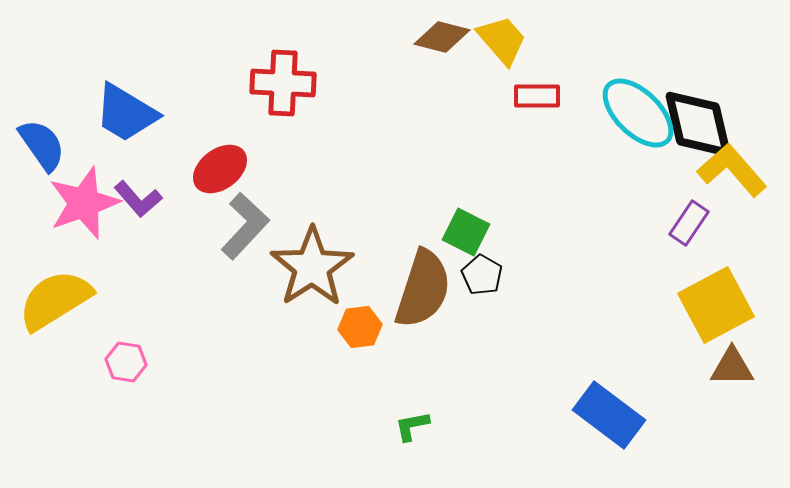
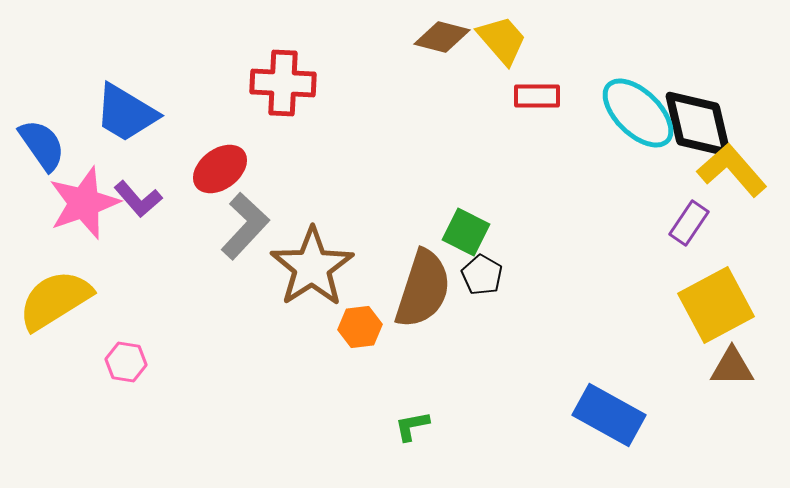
blue rectangle: rotated 8 degrees counterclockwise
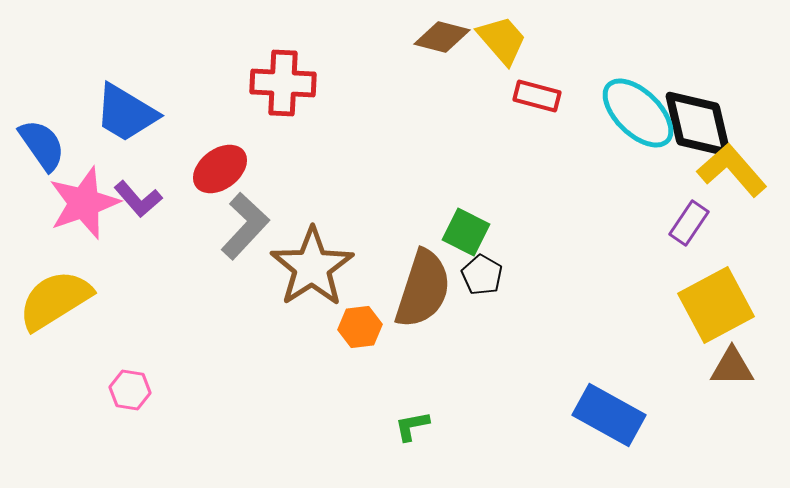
red rectangle: rotated 15 degrees clockwise
pink hexagon: moved 4 px right, 28 px down
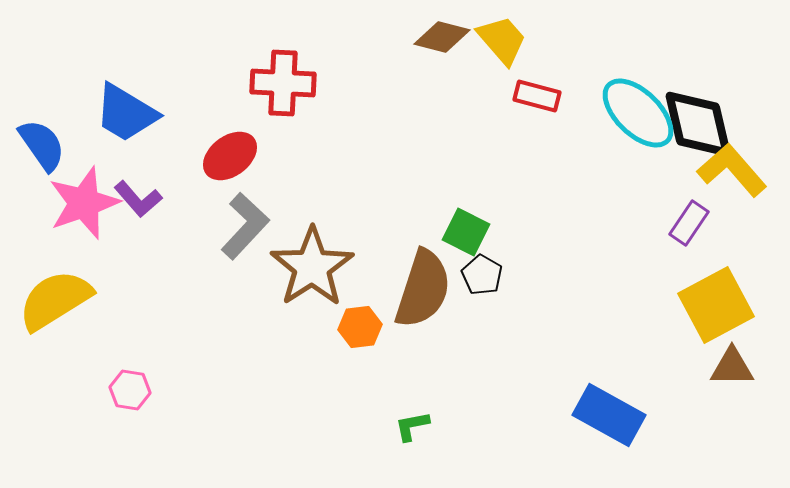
red ellipse: moved 10 px right, 13 px up
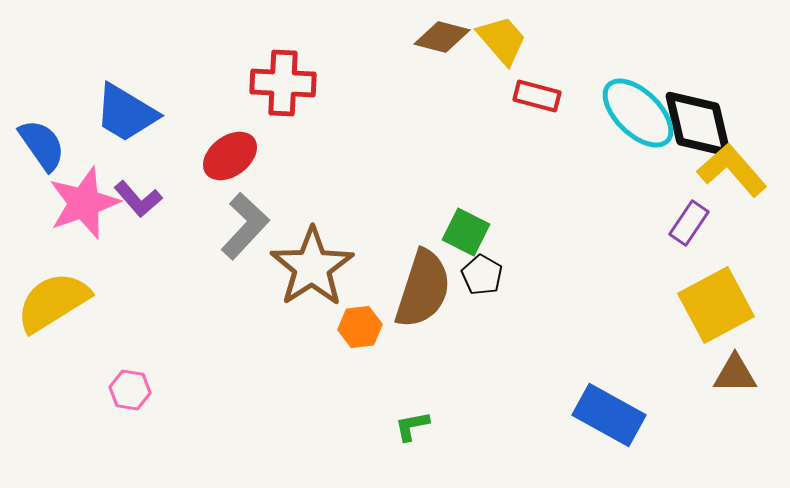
yellow semicircle: moved 2 px left, 2 px down
brown triangle: moved 3 px right, 7 px down
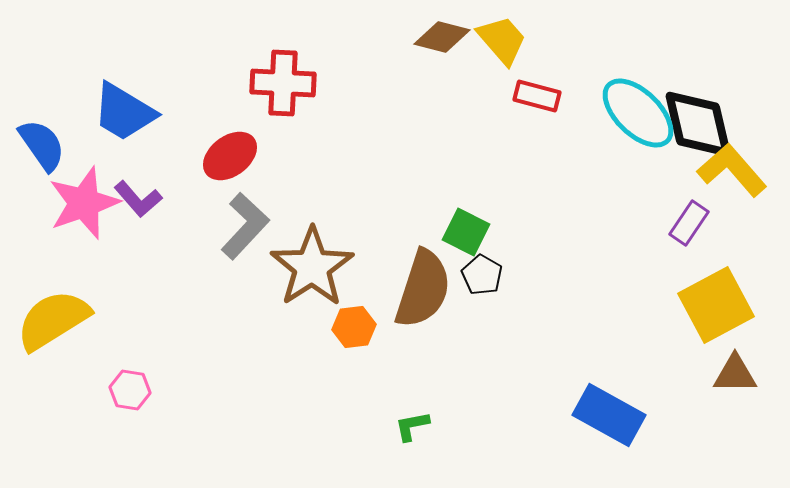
blue trapezoid: moved 2 px left, 1 px up
yellow semicircle: moved 18 px down
orange hexagon: moved 6 px left
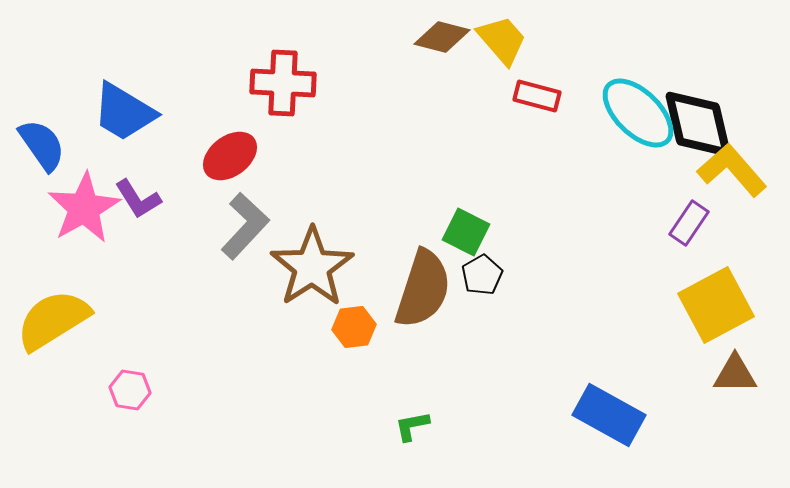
purple L-shape: rotated 9 degrees clockwise
pink star: moved 5 px down; rotated 10 degrees counterclockwise
black pentagon: rotated 12 degrees clockwise
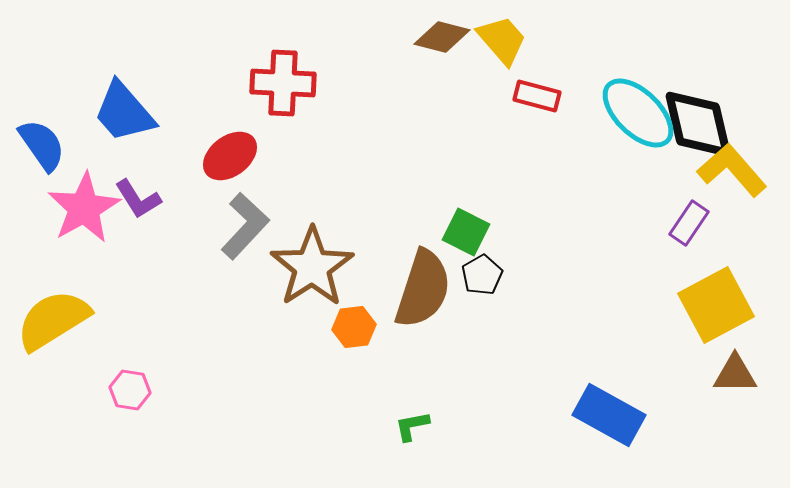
blue trapezoid: rotated 18 degrees clockwise
